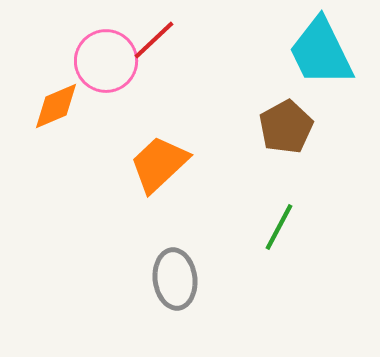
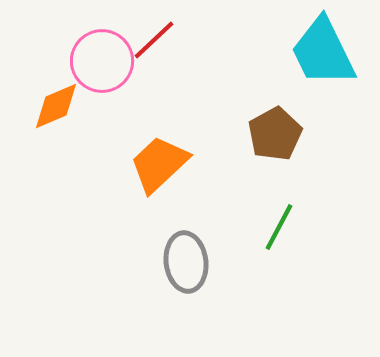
cyan trapezoid: moved 2 px right
pink circle: moved 4 px left
brown pentagon: moved 11 px left, 7 px down
gray ellipse: moved 11 px right, 17 px up
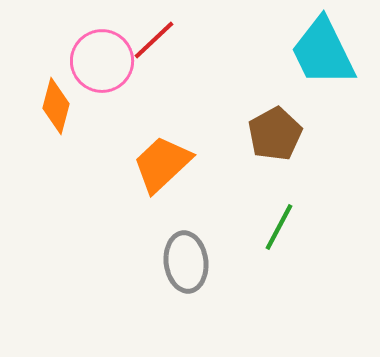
orange diamond: rotated 52 degrees counterclockwise
orange trapezoid: moved 3 px right
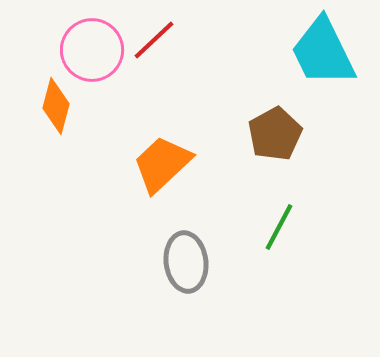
pink circle: moved 10 px left, 11 px up
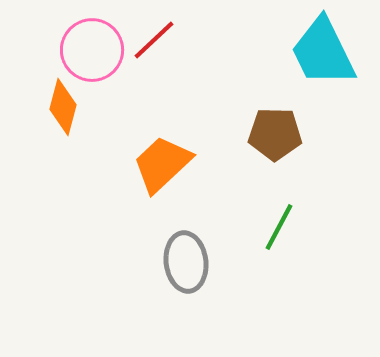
orange diamond: moved 7 px right, 1 px down
brown pentagon: rotated 30 degrees clockwise
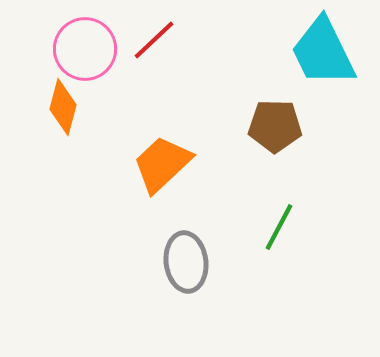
pink circle: moved 7 px left, 1 px up
brown pentagon: moved 8 px up
